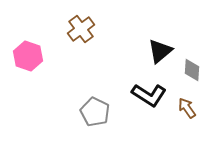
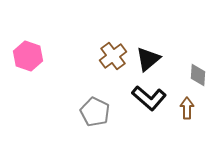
brown cross: moved 32 px right, 27 px down
black triangle: moved 12 px left, 8 px down
gray diamond: moved 6 px right, 5 px down
black L-shape: moved 3 px down; rotated 8 degrees clockwise
brown arrow: rotated 35 degrees clockwise
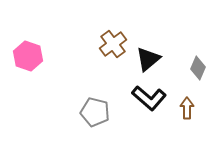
brown cross: moved 12 px up
gray diamond: moved 7 px up; rotated 20 degrees clockwise
gray pentagon: rotated 12 degrees counterclockwise
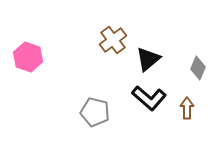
brown cross: moved 4 px up
pink hexagon: moved 1 px down
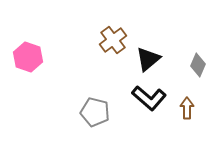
gray diamond: moved 3 px up
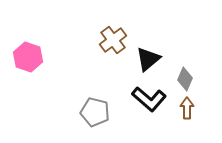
gray diamond: moved 13 px left, 14 px down
black L-shape: moved 1 px down
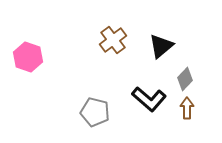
black triangle: moved 13 px right, 13 px up
gray diamond: rotated 20 degrees clockwise
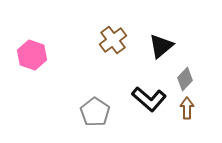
pink hexagon: moved 4 px right, 2 px up
gray pentagon: rotated 20 degrees clockwise
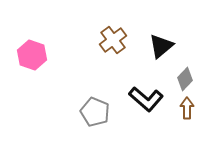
black L-shape: moved 3 px left
gray pentagon: rotated 12 degrees counterclockwise
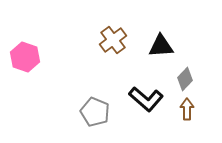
black triangle: rotated 36 degrees clockwise
pink hexagon: moved 7 px left, 2 px down
brown arrow: moved 1 px down
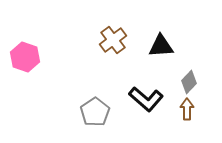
gray diamond: moved 4 px right, 3 px down
gray pentagon: rotated 16 degrees clockwise
